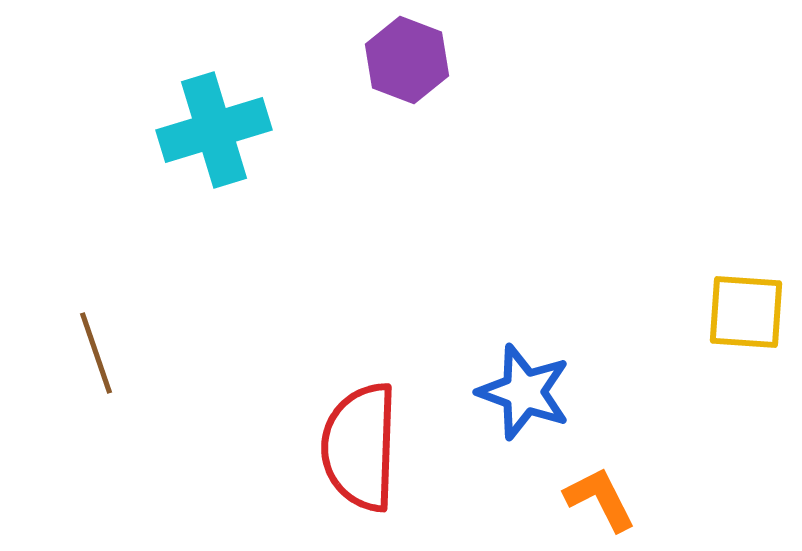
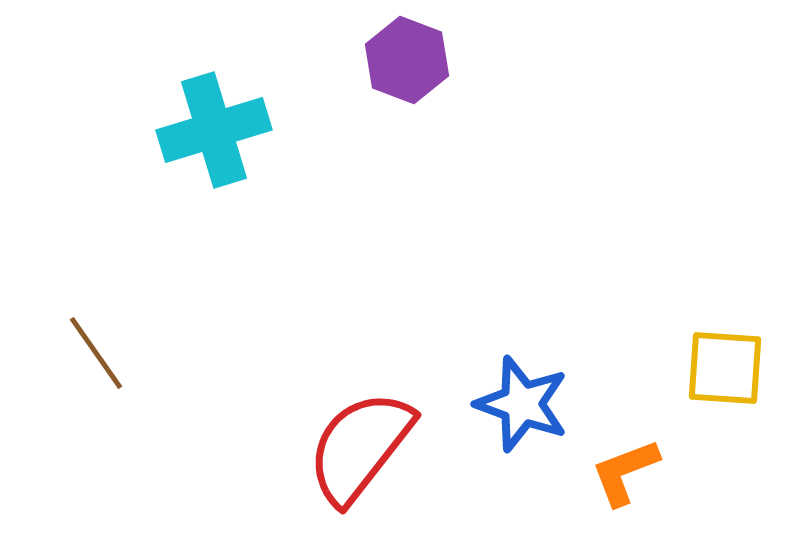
yellow square: moved 21 px left, 56 px down
brown line: rotated 16 degrees counterclockwise
blue star: moved 2 px left, 12 px down
red semicircle: rotated 36 degrees clockwise
orange L-shape: moved 25 px right, 27 px up; rotated 84 degrees counterclockwise
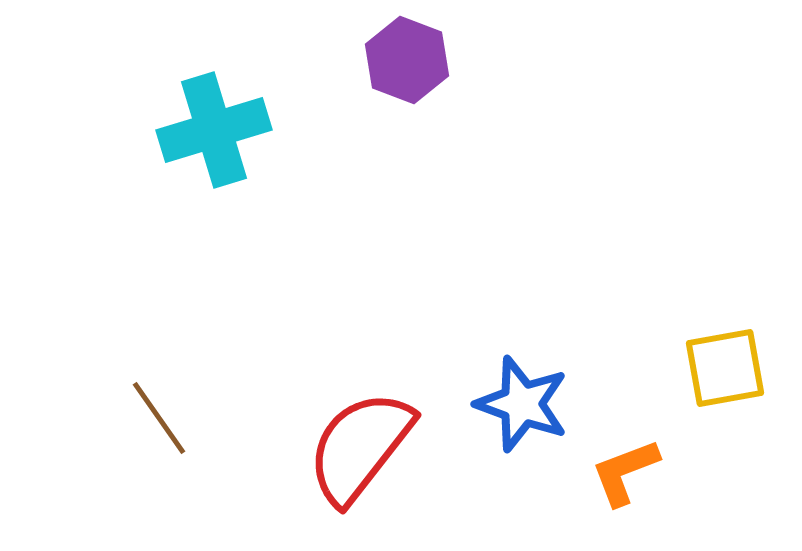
brown line: moved 63 px right, 65 px down
yellow square: rotated 14 degrees counterclockwise
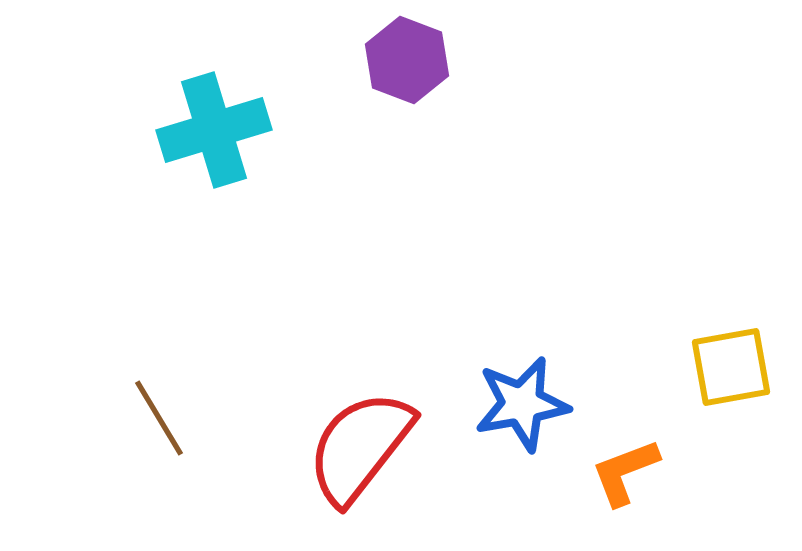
yellow square: moved 6 px right, 1 px up
blue star: rotated 30 degrees counterclockwise
brown line: rotated 4 degrees clockwise
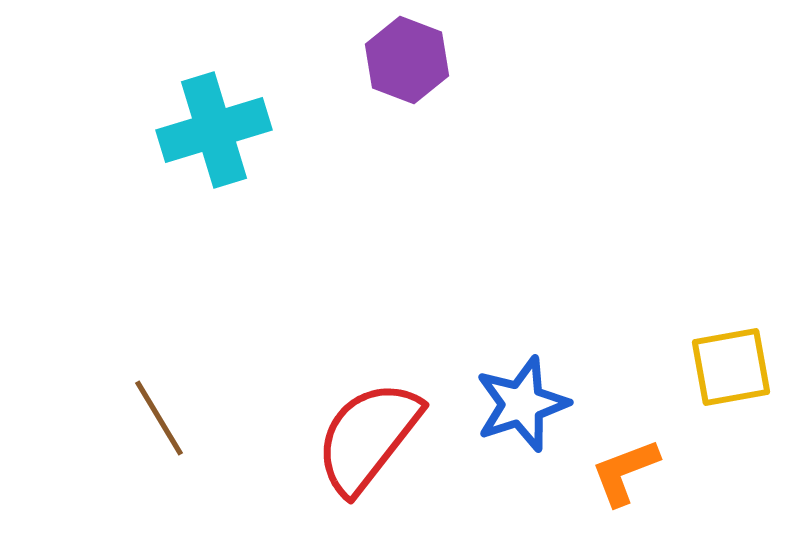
blue star: rotated 8 degrees counterclockwise
red semicircle: moved 8 px right, 10 px up
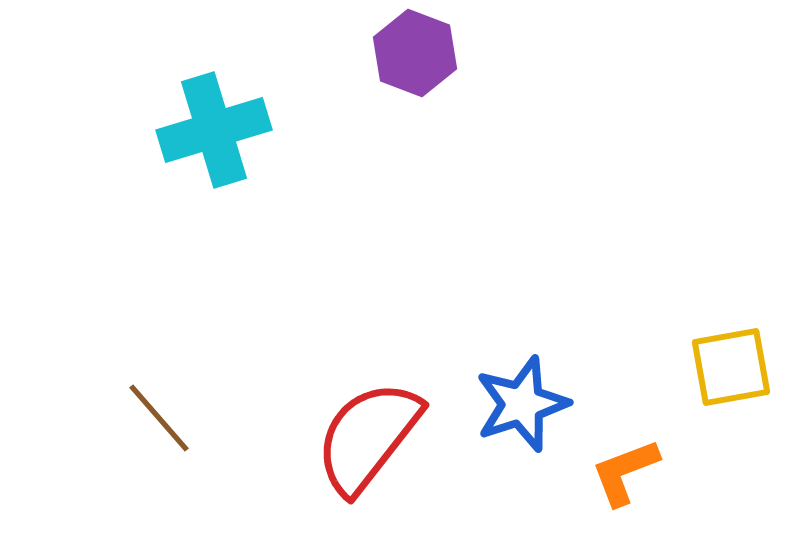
purple hexagon: moved 8 px right, 7 px up
brown line: rotated 10 degrees counterclockwise
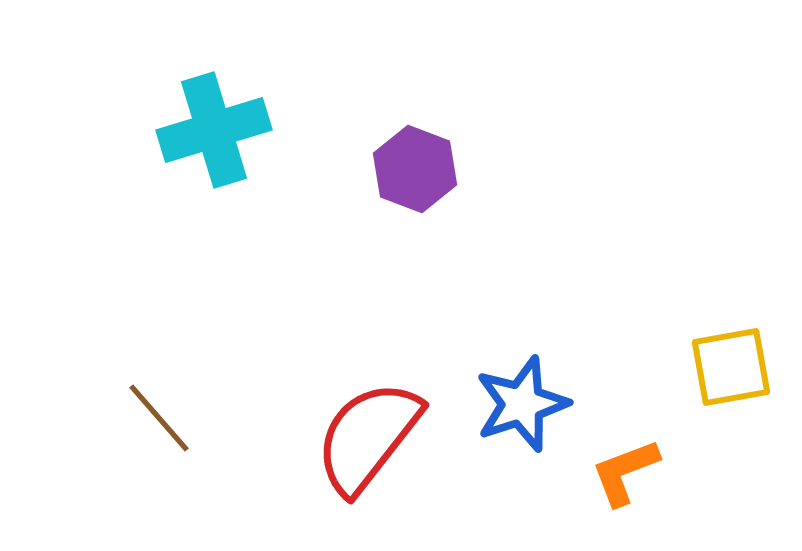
purple hexagon: moved 116 px down
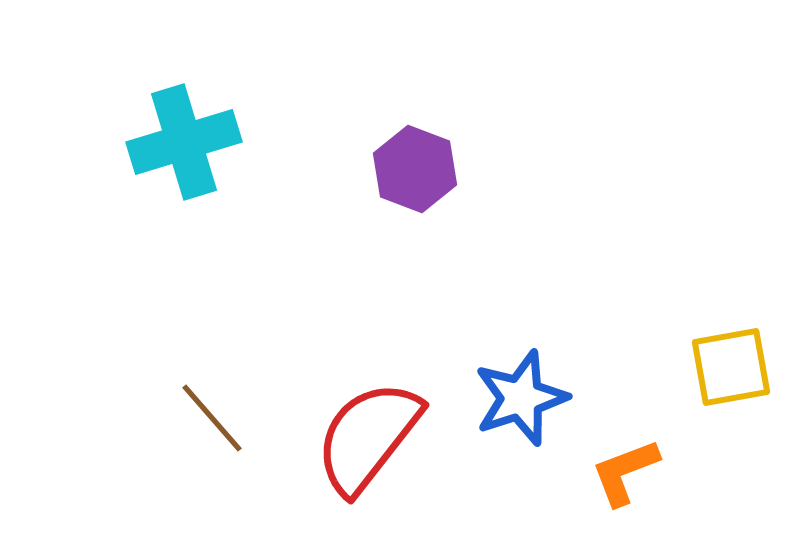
cyan cross: moved 30 px left, 12 px down
blue star: moved 1 px left, 6 px up
brown line: moved 53 px right
